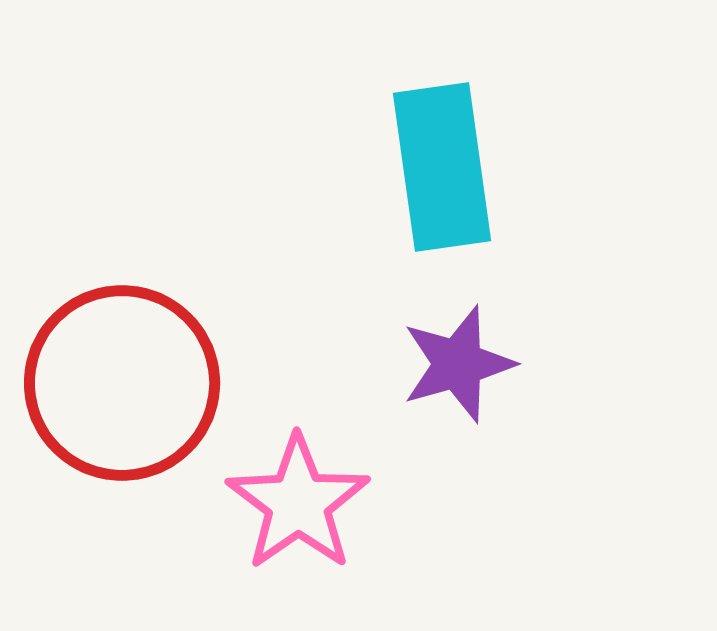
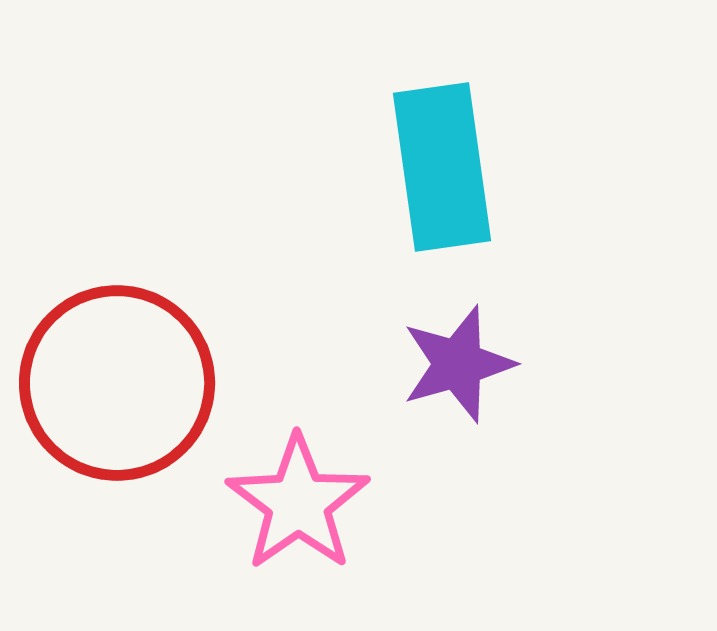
red circle: moved 5 px left
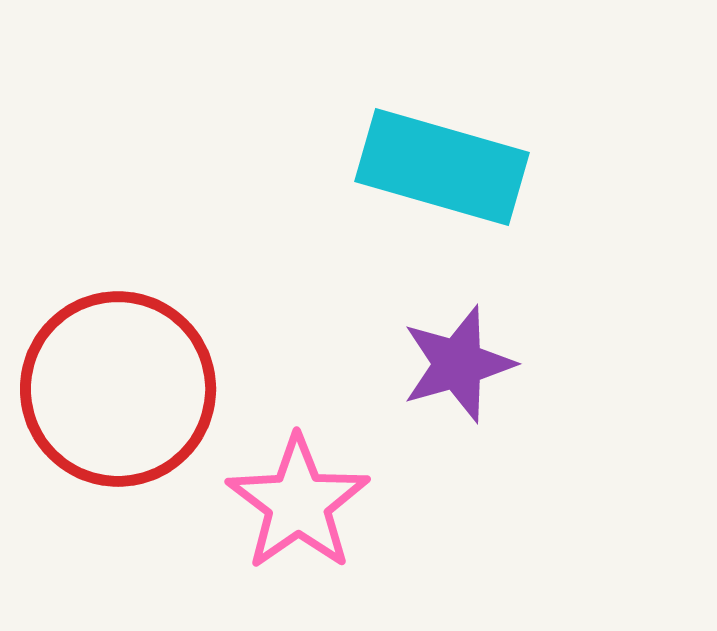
cyan rectangle: rotated 66 degrees counterclockwise
red circle: moved 1 px right, 6 px down
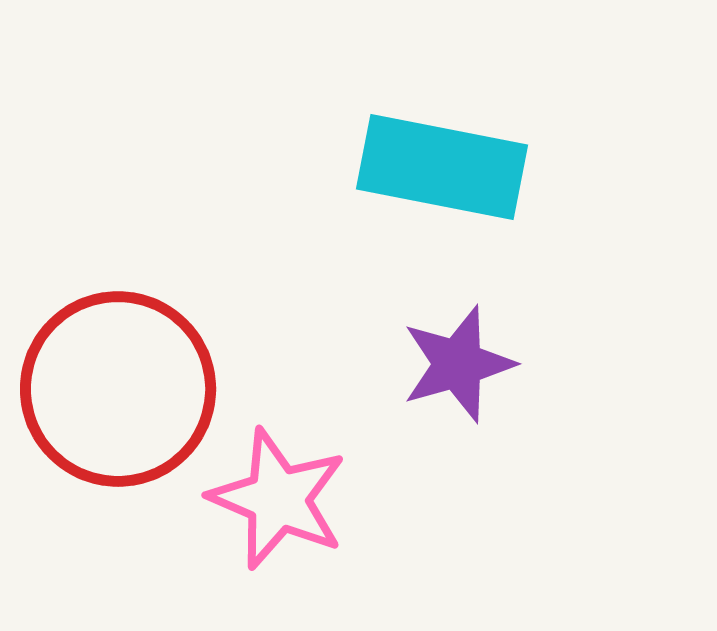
cyan rectangle: rotated 5 degrees counterclockwise
pink star: moved 20 px left, 4 px up; rotated 14 degrees counterclockwise
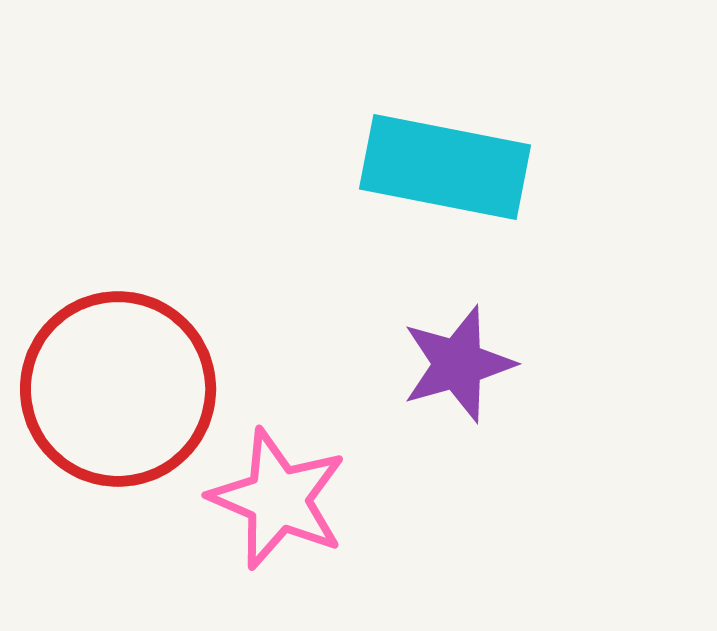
cyan rectangle: moved 3 px right
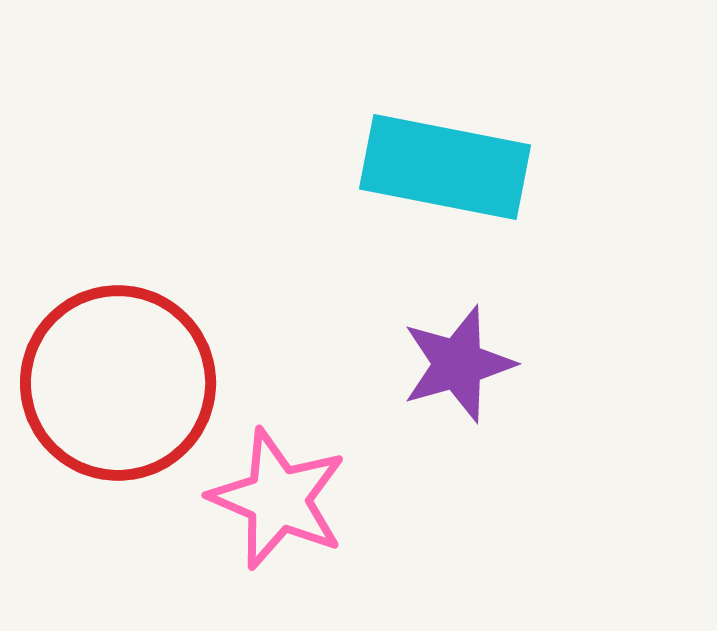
red circle: moved 6 px up
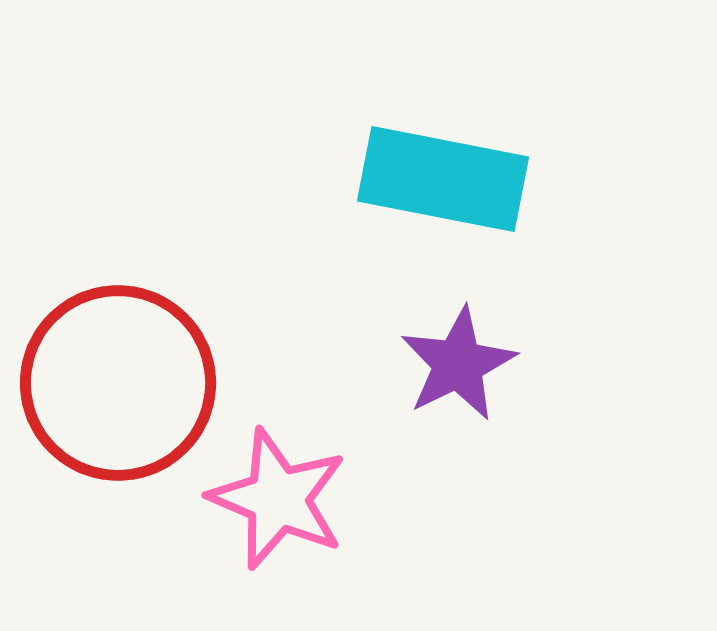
cyan rectangle: moved 2 px left, 12 px down
purple star: rotated 10 degrees counterclockwise
